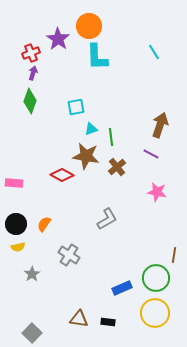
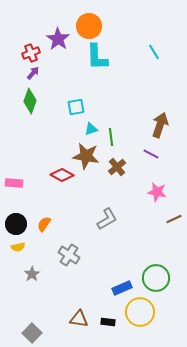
purple arrow: rotated 24 degrees clockwise
brown line: moved 36 px up; rotated 56 degrees clockwise
yellow circle: moved 15 px left, 1 px up
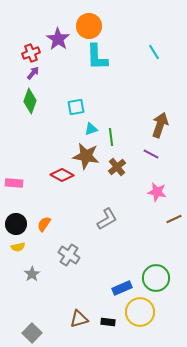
brown triangle: rotated 24 degrees counterclockwise
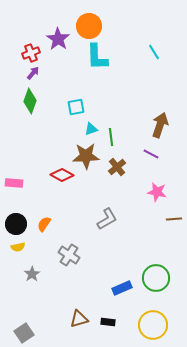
brown star: rotated 12 degrees counterclockwise
brown line: rotated 21 degrees clockwise
yellow circle: moved 13 px right, 13 px down
gray square: moved 8 px left; rotated 12 degrees clockwise
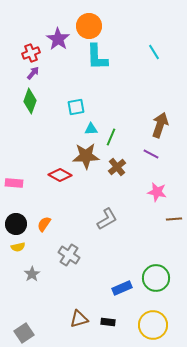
cyan triangle: rotated 16 degrees clockwise
green line: rotated 30 degrees clockwise
red diamond: moved 2 px left
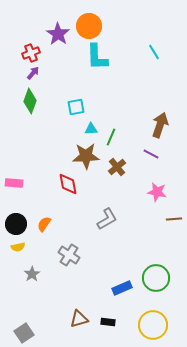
purple star: moved 5 px up
red diamond: moved 8 px right, 9 px down; rotated 50 degrees clockwise
